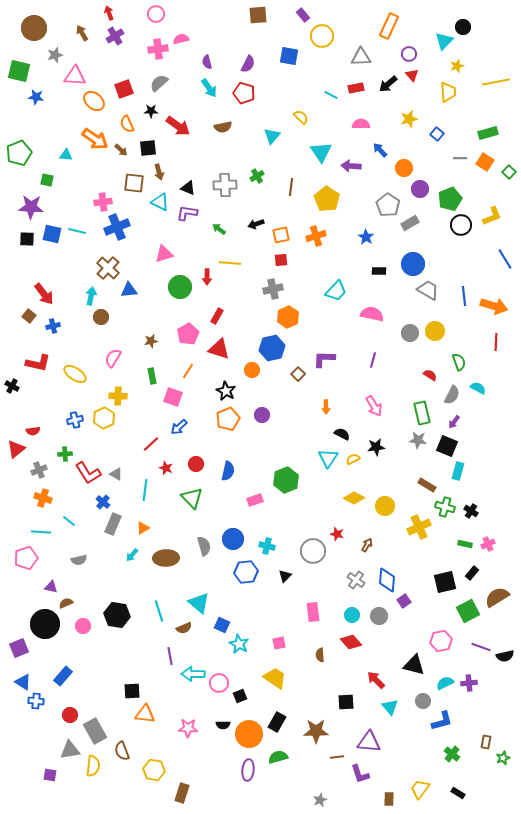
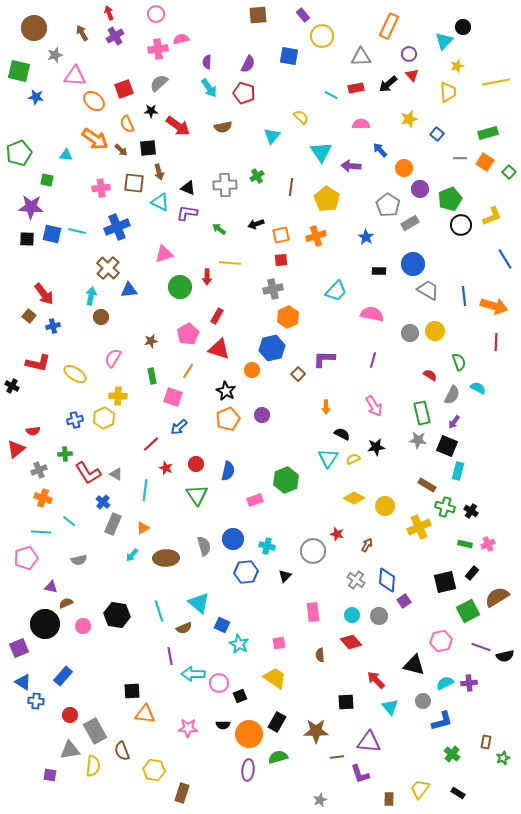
purple semicircle at (207, 62): rotated 16 degrees clockwise
pink cross at (103, 202): moved 2 px left, 14 px up
green triangle at (192, 498): moved 5 px right, 3 px up; rotated 10 degrees clockwise
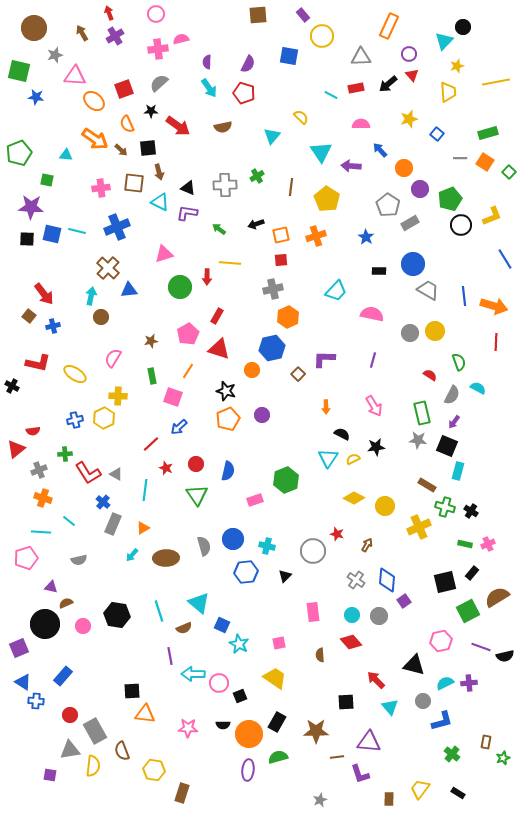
black star at (226, 391): rotated 12 degrees counterclockwise
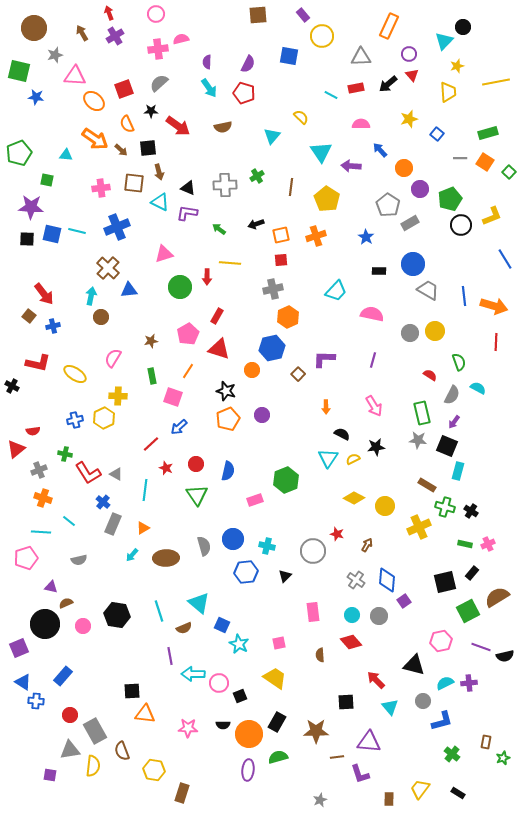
green cross at (65, 454): rotated 16 degrees clockwise
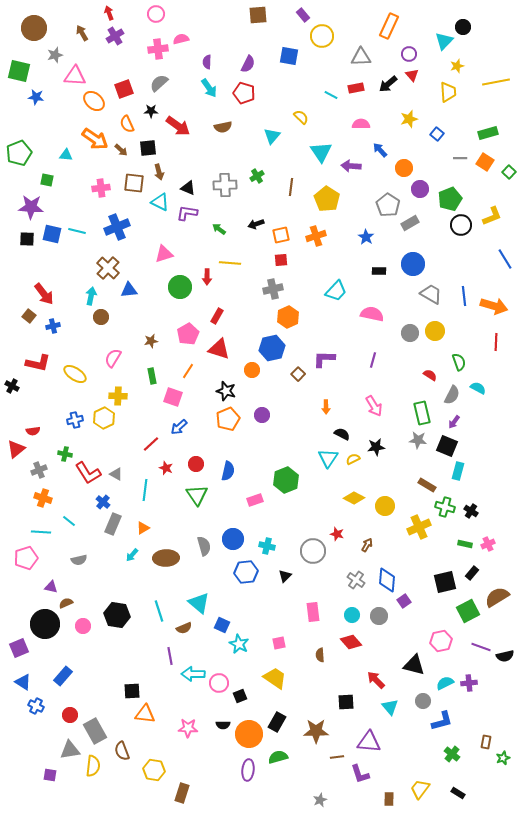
gray trapezoid at (428, 290): moved 3 px right, 4 px down
blue cross at (36, 701): moved 5 px down; rotated 21 degrees clockwise
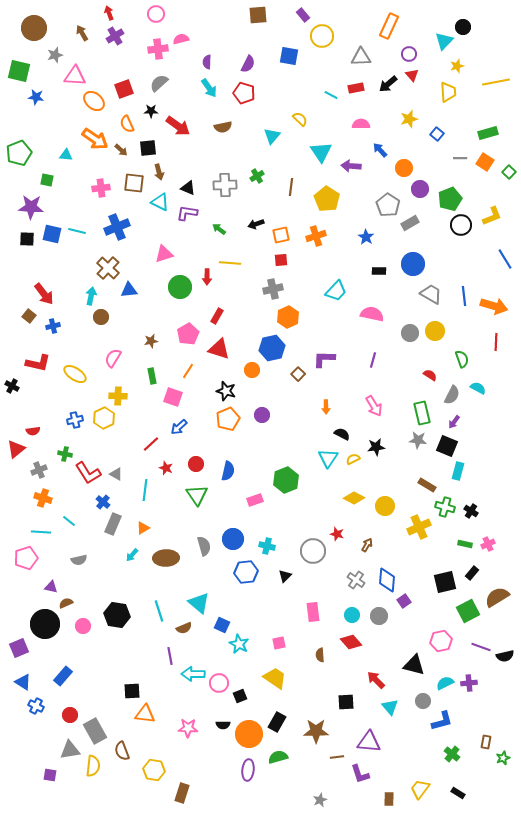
yellow semicircle at (301, 117): moved 1 px left, 2 px down
green semicircle at (459, 362): moved 3 px right, 3 px up
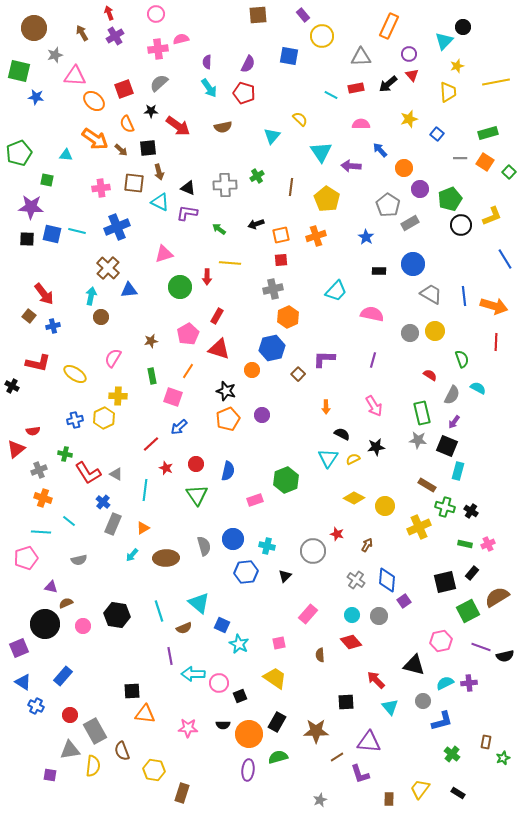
pink rectangle at (313, 612): moved 5 px left, 2 px down; rotated 48 degrees clockwise
brown line at (337, 757): rotated 24 degrees counterclockwise
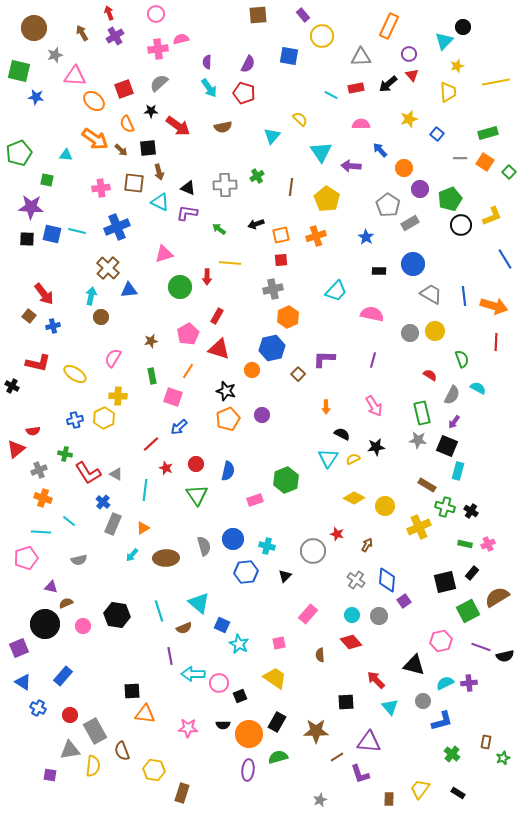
blue cross at (36, 706): moved 2 px right, 2 px down
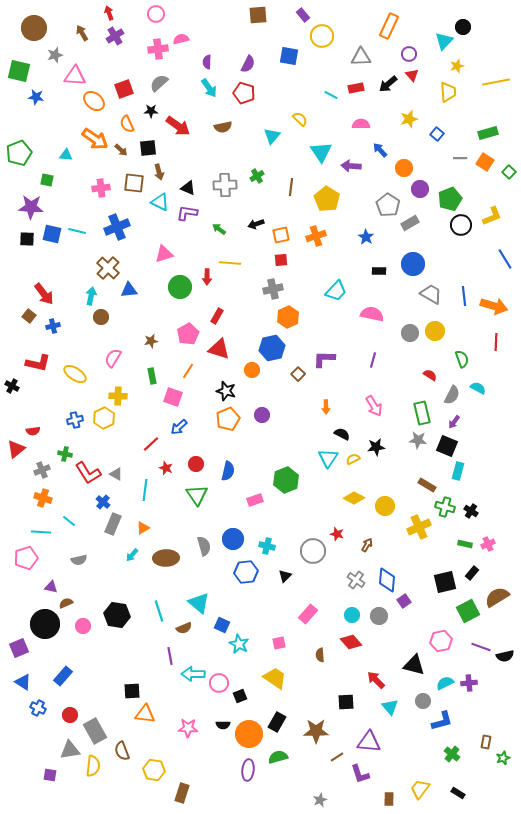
gray cross at (39, 470): moved 3 px right
